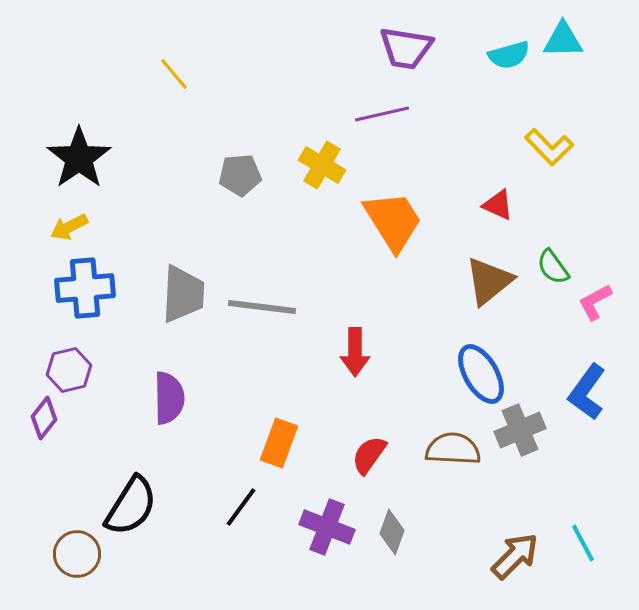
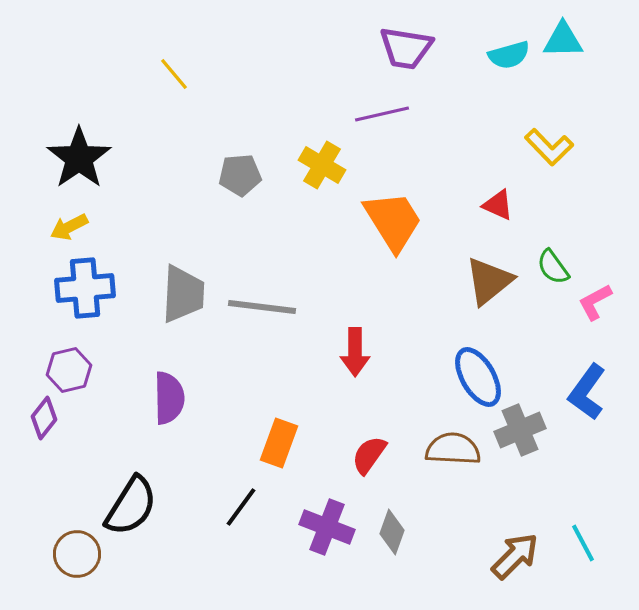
blue ellipse: moved 3 px left, 3 px down
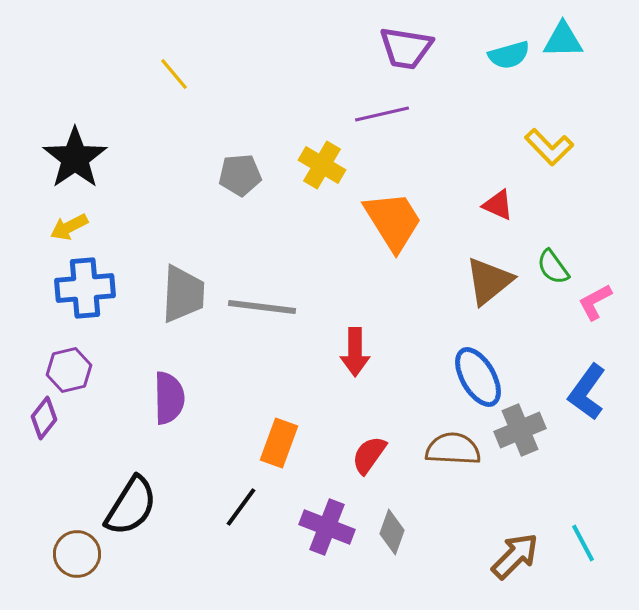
black star: moved 4 px left
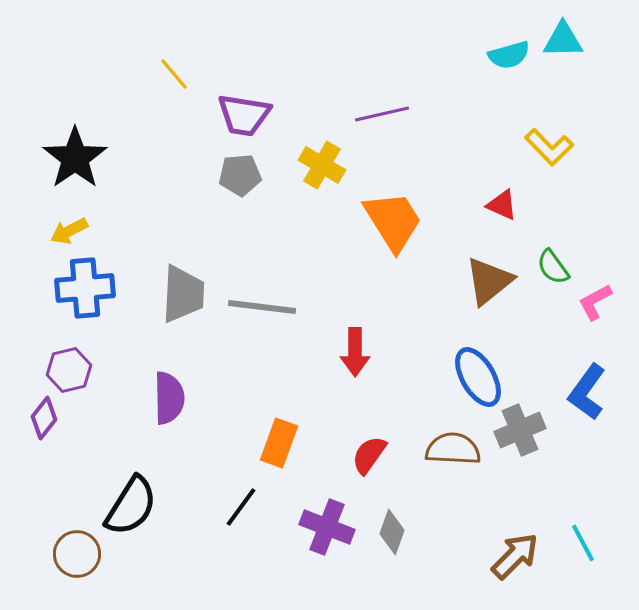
purple trapezoid: moved 162 px left, 67 px down
red triangle: moved 4 px right
yellow arrow: moved 4 px down
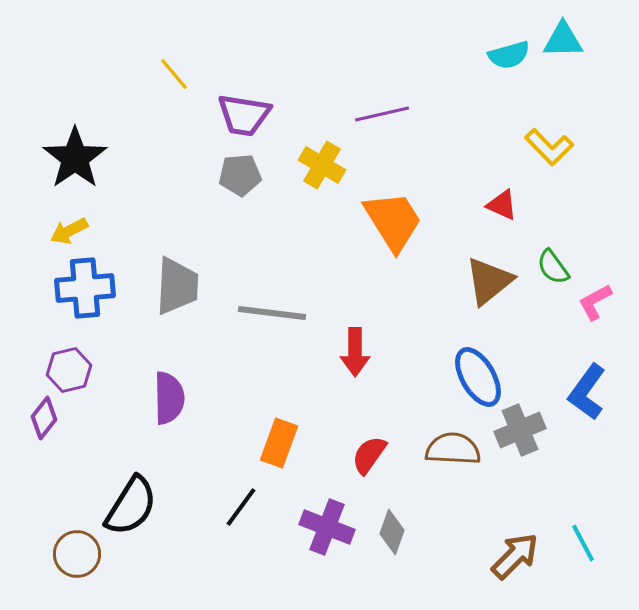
gray trapezoid: moved 6 px left, 8 px up
gray line: moved 10 px right, 6 px down
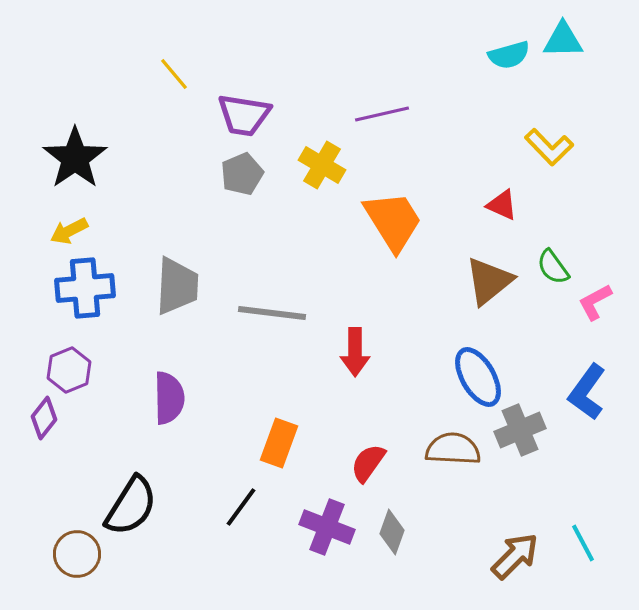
gray pentagon: moved 2 px right, 1 px up; rotated 18 degrees counterclockwise
purple hexagon: rotated 9 degrees counterclockwise
red semicircle: moved 1 px left, 8 px down
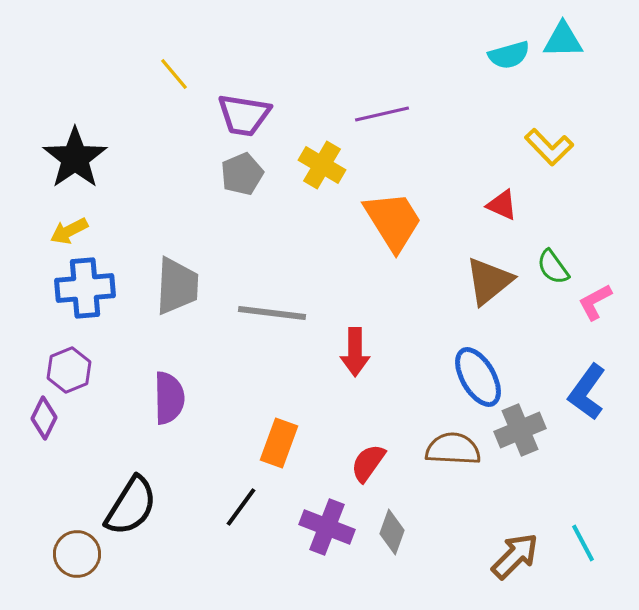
purple diamond: rotated 12 degrees counterclockwise
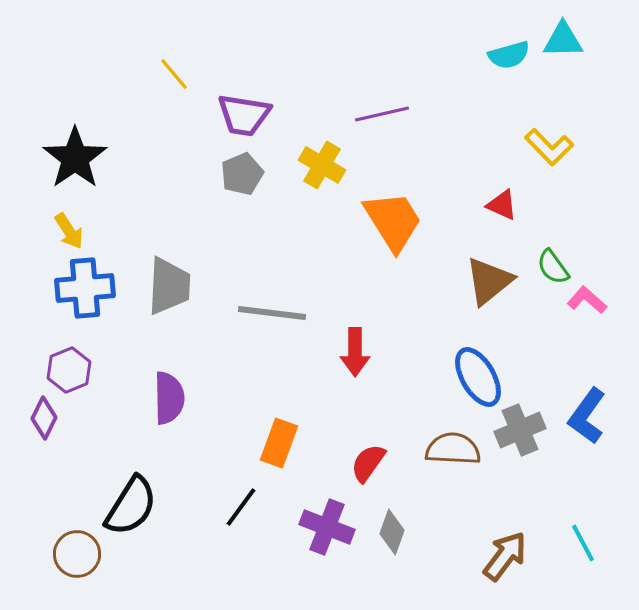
yellow arrow: rotated 96 degrees counterclockwise
gray trapezoid: moved 8 px left
pink L-shape: moved 8 px left, 2 px up; rotated 69 degrees clockwise
blue L-shape: moved 24 px down
brown arrow: moved 10 px left; rotated 8 degrees counterclockwise
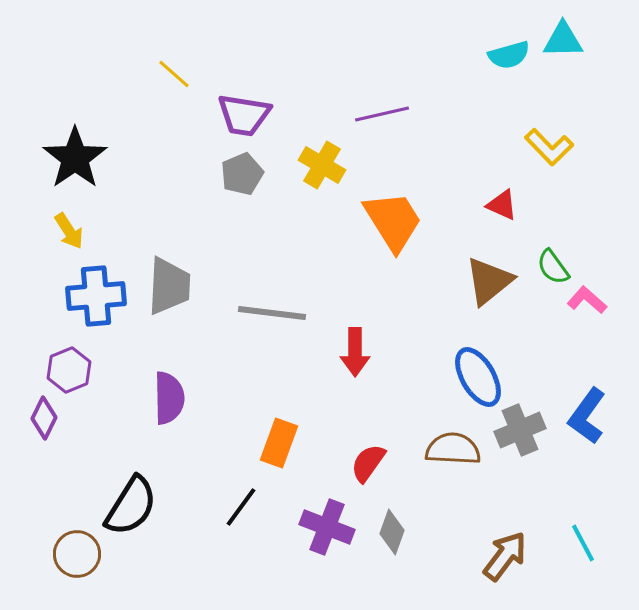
yellow line: rotated 9 degrees counterclockwise
blue cross: moved 11 px right, 8 px down
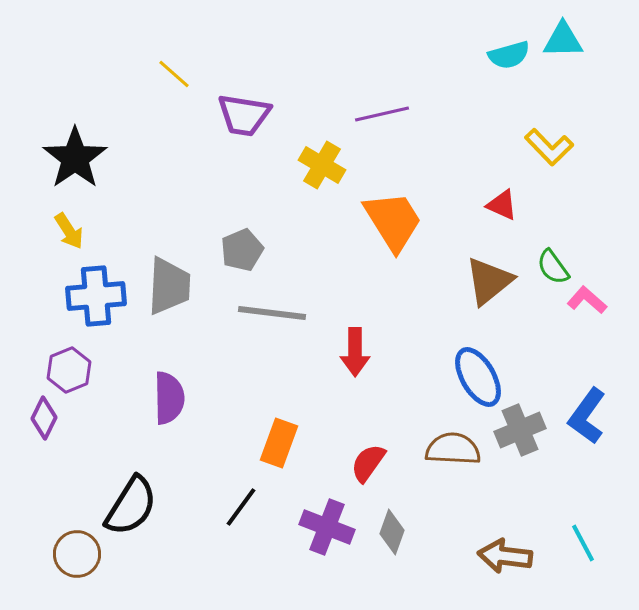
gray pentagon: moved 76 px down
brown arrow: rotated 120 degrees counterclockwise
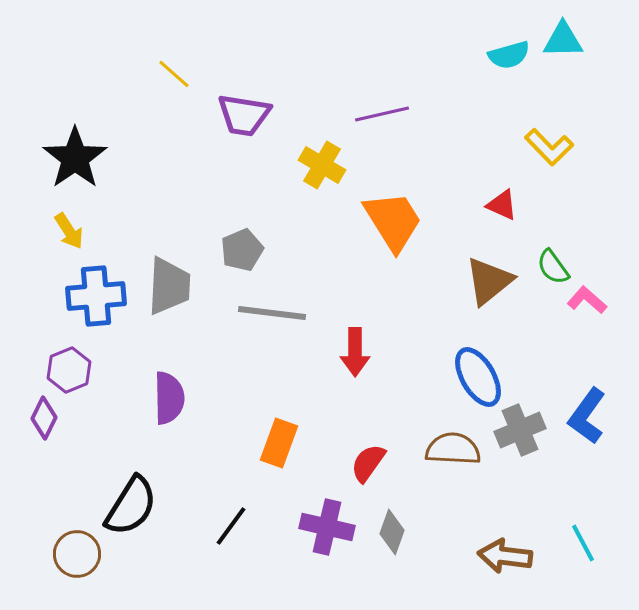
black line: moved 10 px left, 19 px down
purple cross: rotated 8 degrees counterclockwise
